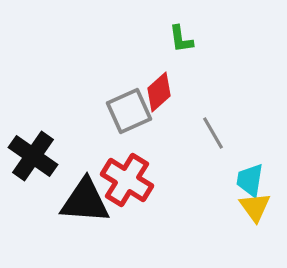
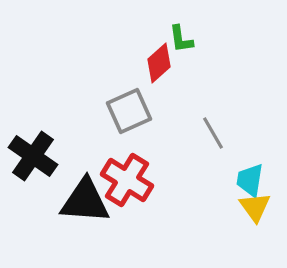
red diamond: moved 29 px up
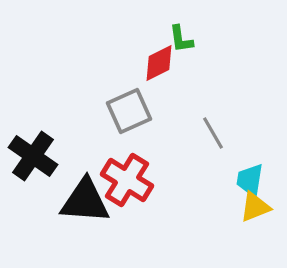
red diamond: rotated 15 degrees clockwise
yellow triangle: rotated 44 degrees clockwise
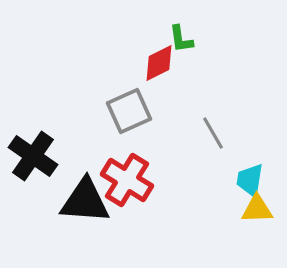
yellow triangle: moved 2 px right, 2 px down; rotated 20 degrees clockwise
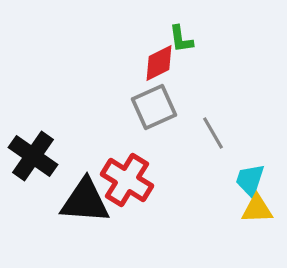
gray square: moved 25 px right, 4 px up
cyan trapezoid: rotated 9 degrees clockwise
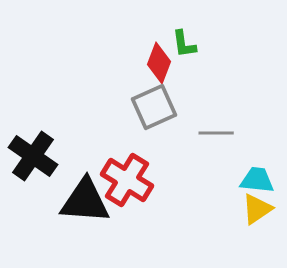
green L-shape: moved 3 px right, 5 px down
red diamond: rotated 42 degrees counterclockwise
gray line: moved 3 px right; rotated 60 degrees counterclockwise
cyan trapezoid: moved 7 px right; rotated 78 degrees clockwise
yellow triangle: rotated 32 degrees counterclockwise
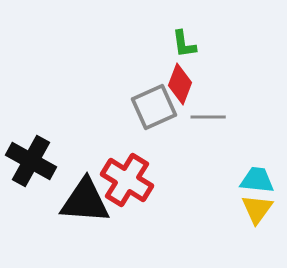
red diamond: moved 21 px right, 21 px down
gray line: moved 8 px left, 16 px up
black cross: moved 2 px left, 5 px down; rotated 6 degrees counterclockwise
yellow triangle: rotated 20 degrees counterclockwise
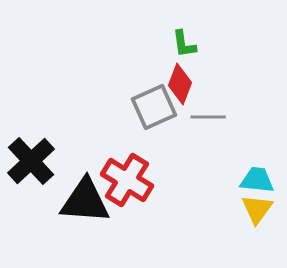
black cross: rotated 18 degrees clockwise
